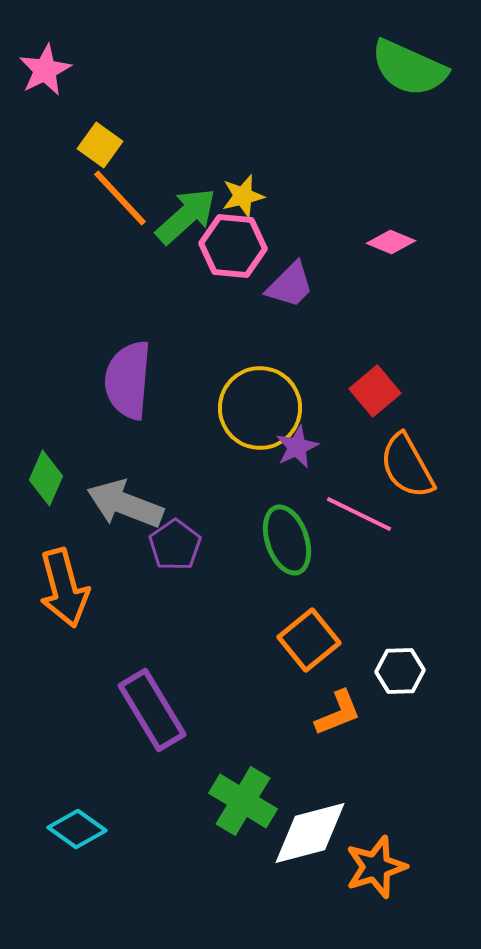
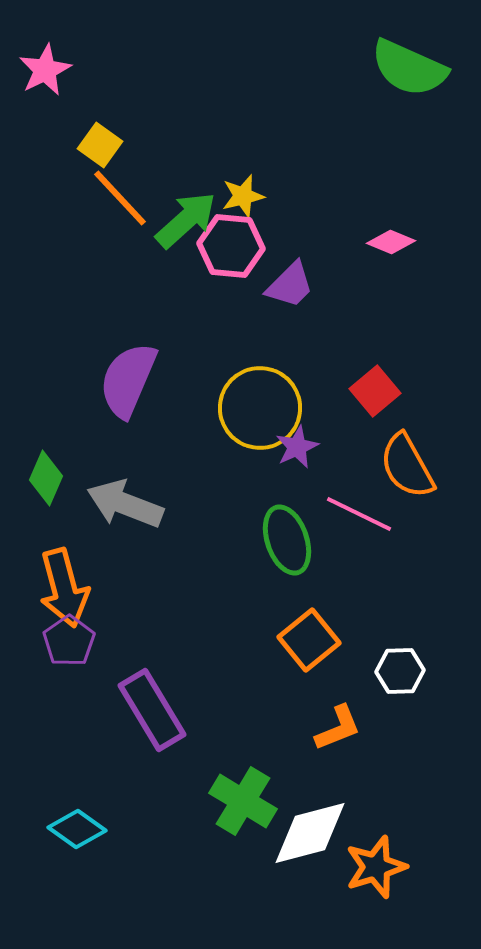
green arrow: moved 4 px down
pink hexagon: moved 2 px left
purple semicircle: rotated 18 degrees clockwise
purple pentagon: moved 106 px left, 96 px down
orange L-shape: moved 15 px down
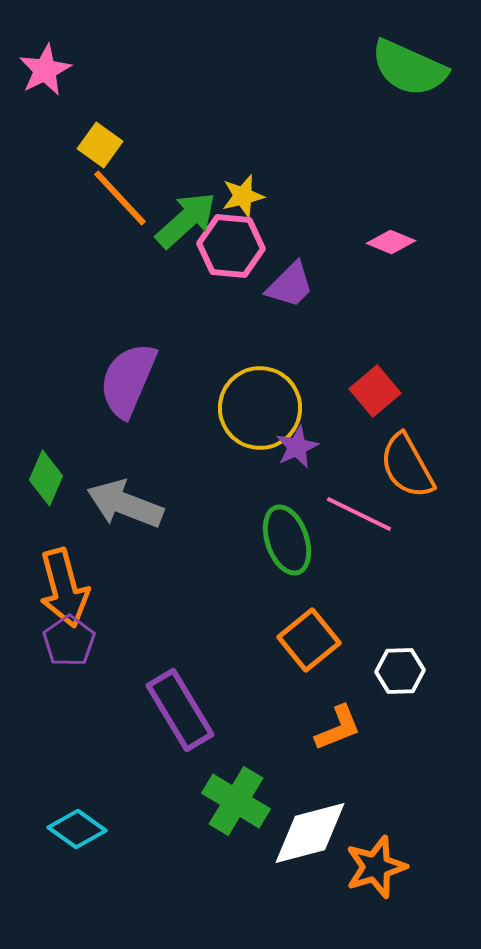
purple rectangle: moved 28 px right
green cross: moved 7 px left
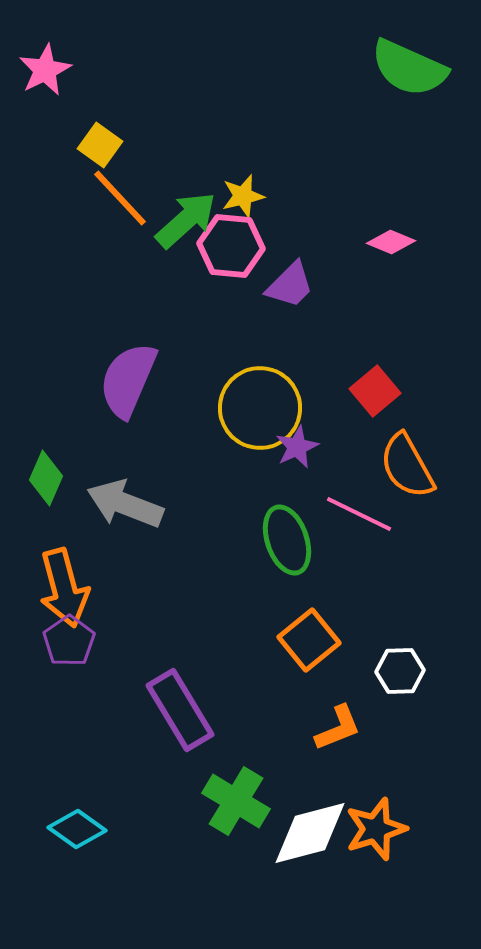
orange star: moved 38 px up
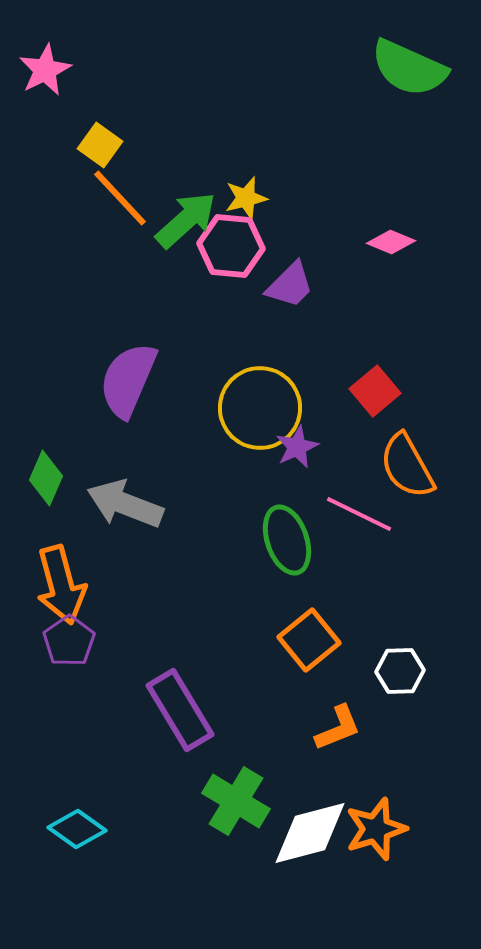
yellow star: moved 3 px right, 2 px down
orange arrow: moved 3 px left, 3 px up
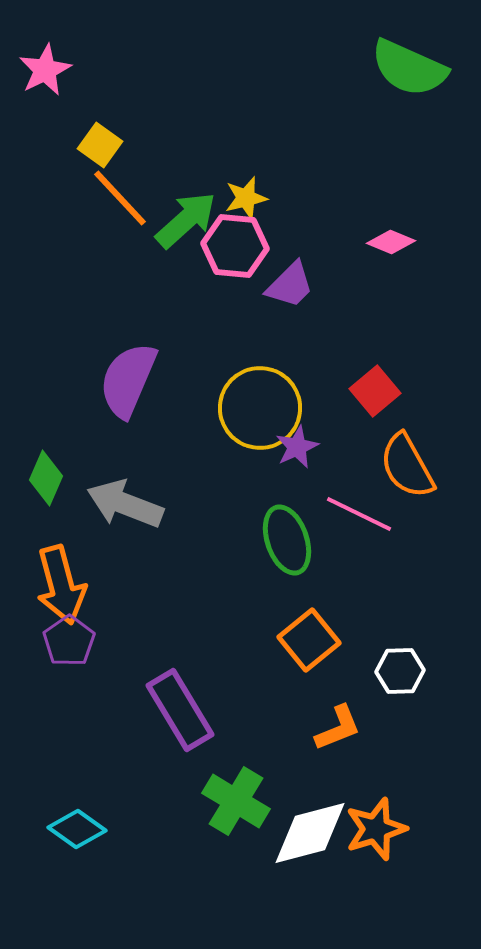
pink hexagon: moved 4 px right
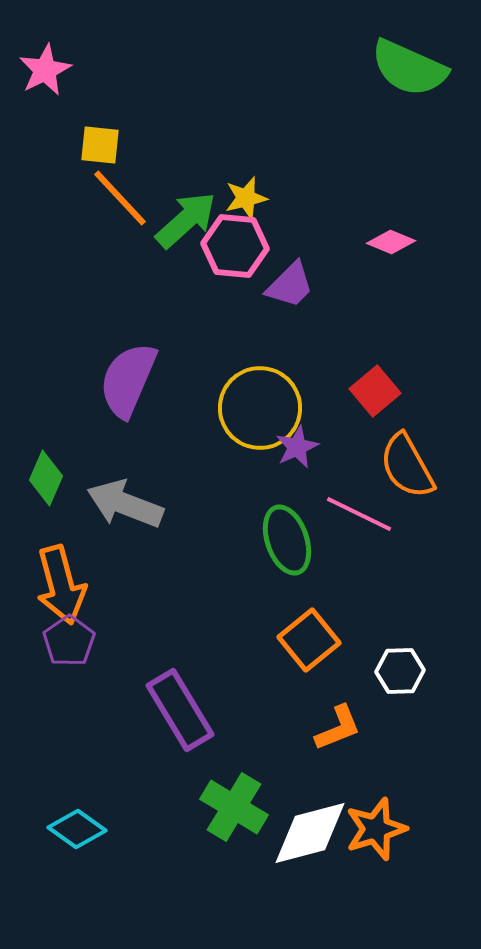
yellow square: rotated 30 degrees counterclockwise
green cross: moved 2 px left, 6 px down
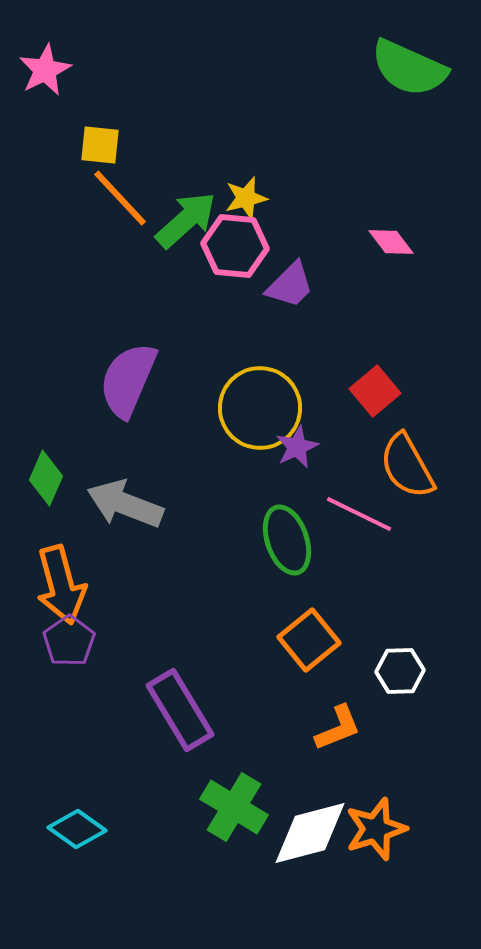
pink diamond: rotated 30 degrees clockwise
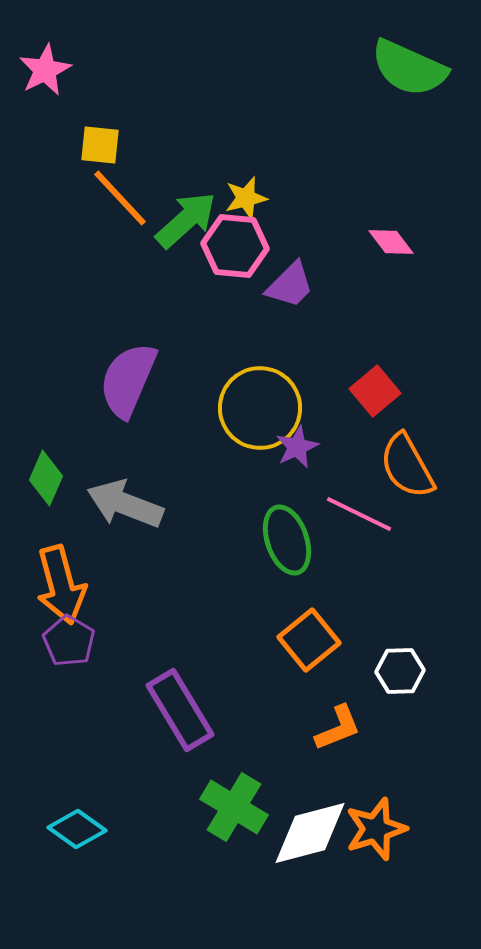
purple pentagon: rotated 6 degrees counterclockwise
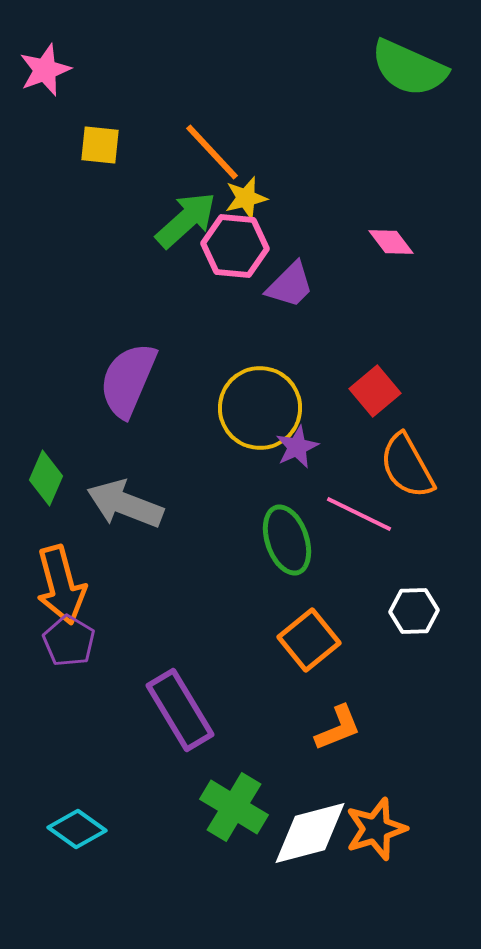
pink star: rotated 6 degrees clockwise
orange line: moved 92 px right, 46 px up
white hexagon: moved 14 px right, 60 px up
